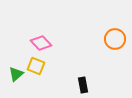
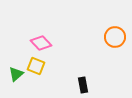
orange circle: moved 2 px up
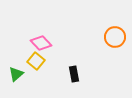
yellow square: moved 5 px up; rotated 18 degrees clockwise
black rectangle: moved 9 px left, 11 px up
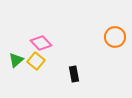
green triangle: moved 14 px up
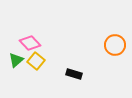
orange circle: moved 8 px down
pink diamond: moved 11 px left
black rectangle: rotated 63 degrees counterclockwise
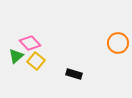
orange circle: moved 3 px right, 2 px up
green triangle: moved 4 px up
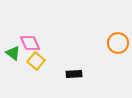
pink diamond: rotated 20 degrees clockwise
green triangle: moved 3 px left, 3 px up; rotated 42 degrees counterclockwise
black rectangle: rotated 21 degrees counterclockwise
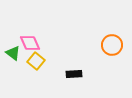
orange circle: moved 6 px left, 2 px down
